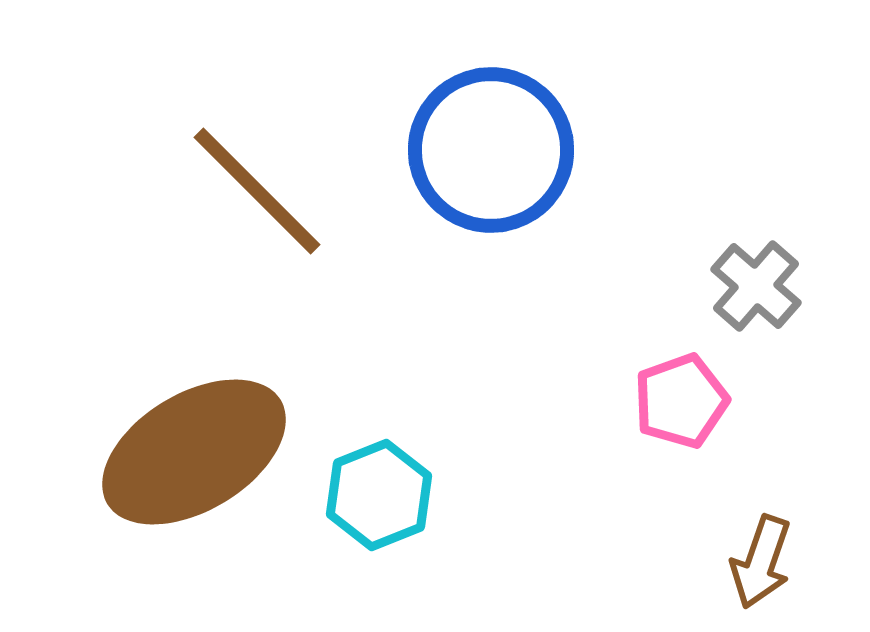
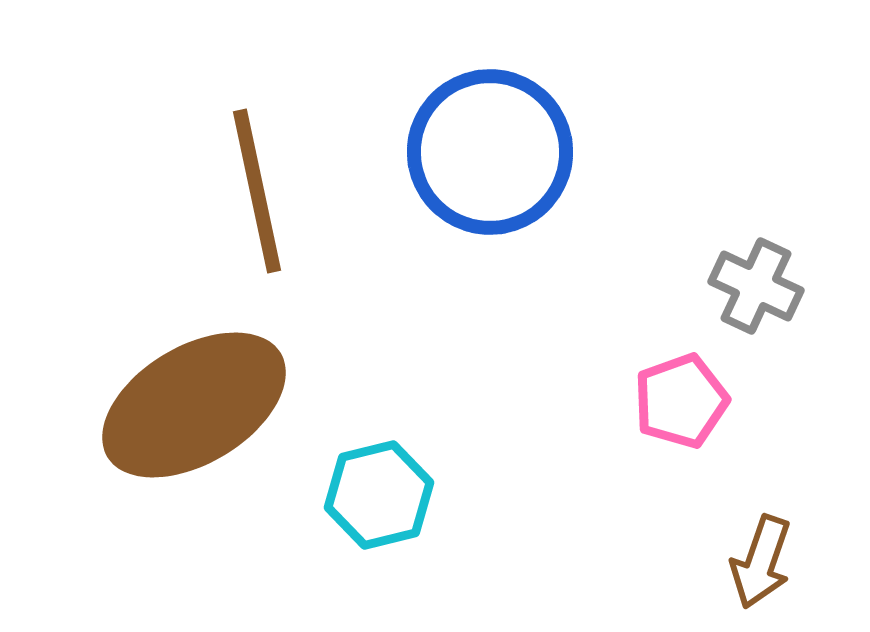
blue circle: moved 1 px left, 2 px down
brown line: rotated 33 degrees clockwise
gray cross: rotated 16 degrees counterclockwise
brown ellipse: moved 47 px up
cyan hexagon: rotated 8 degrees clockwise
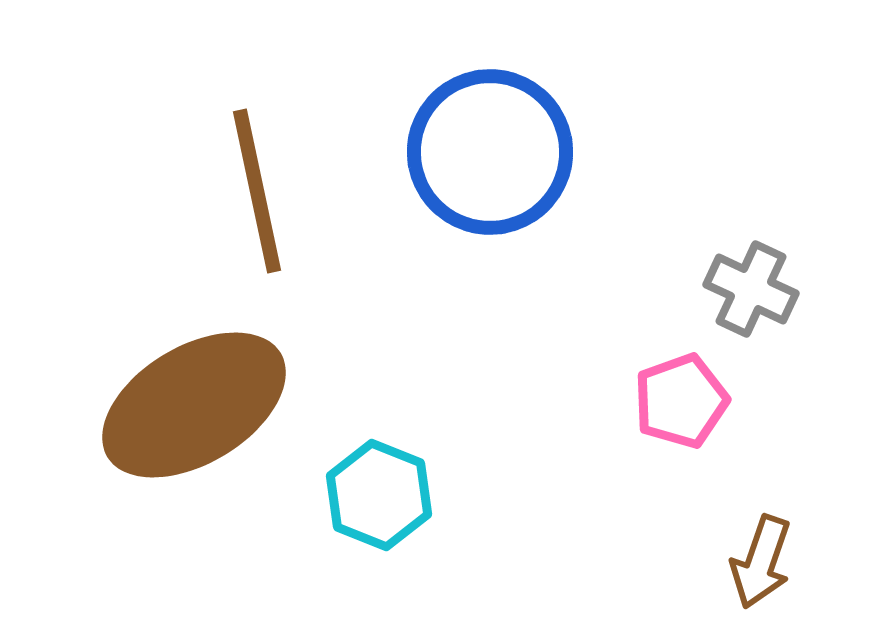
gray cross: moved 5 px left, 3 px down
cyan hexagon: rotated 24 degrees counterclockwise
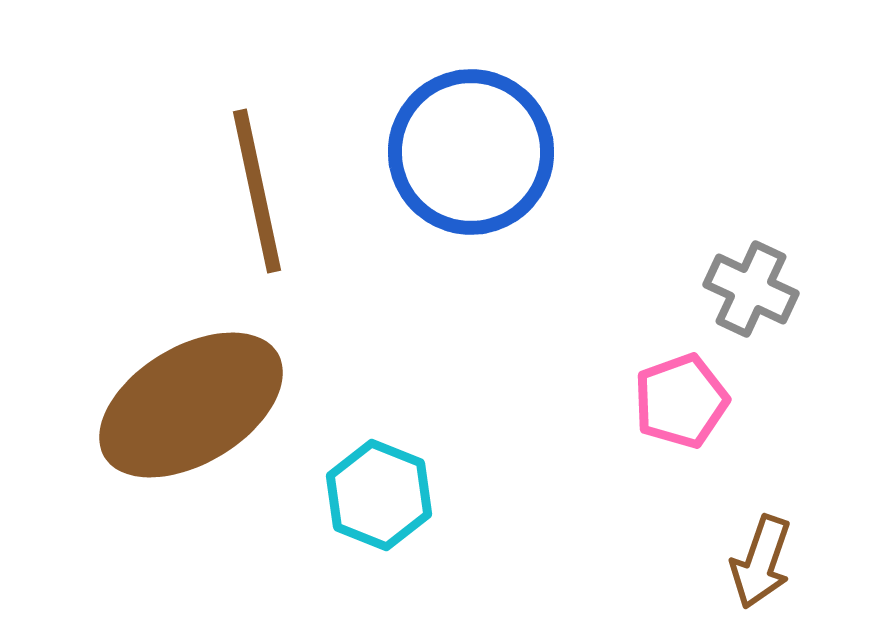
blue circle: moved 19 px left
brown ellipse: moved 3 px left
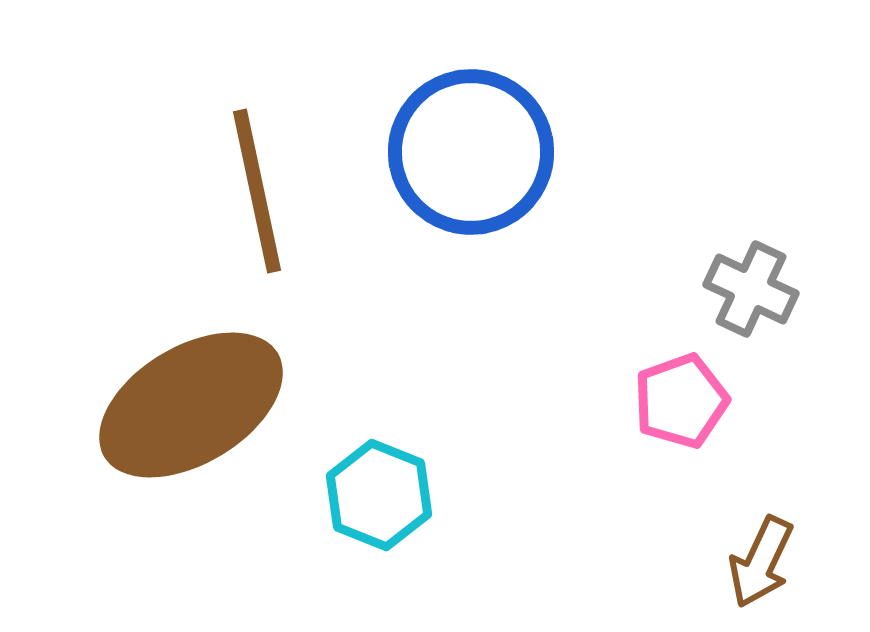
brown arrow: rotated 6 degrees clockwise
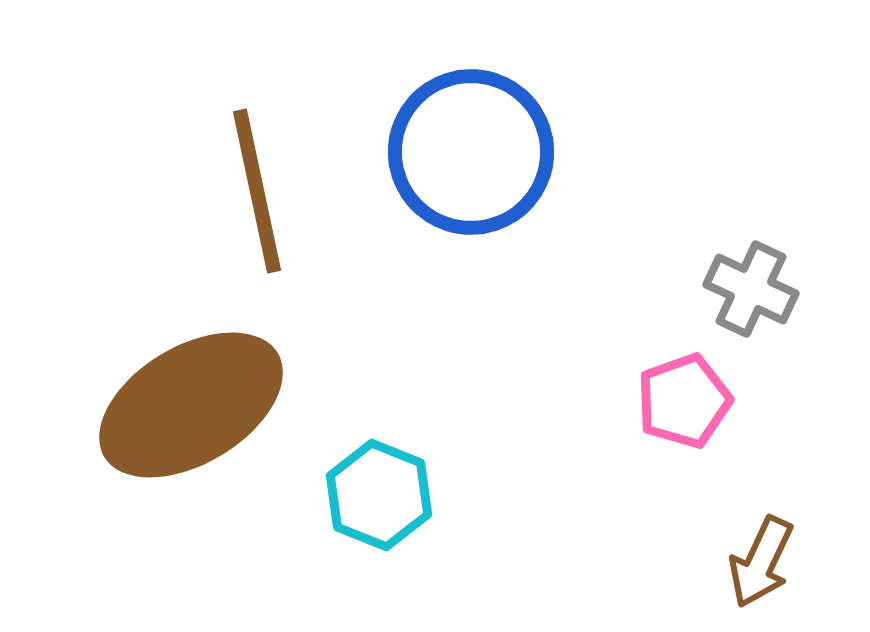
pink pentagon: moved 3 px right
